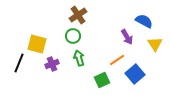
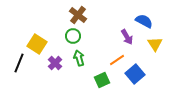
brown cross: rotated 18 degrees counterclockwise
yellow square: rotated 18 degrees clockwise
purple cross: moved 3 px right, 1 px up; rotated 24 degrees counterclockwise
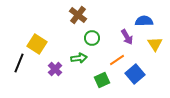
blue semicircle: rotated 30 degrees counterclockwise
green circle: moved 19 px right, 2 px down
green arrow: rotated 98 degrees clockwise
purple cross: moved 6 px down
